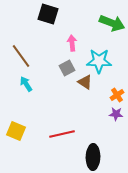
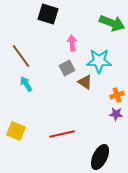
orange cross: rotated 16 degrees clockwise
black ellipse: moved 7 px right; rotated 25 degrees clockwise
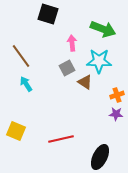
green arrow: moved 9 px left, 6 px down
red line: moved 1 px left, 5 px down
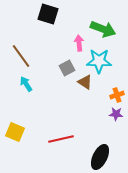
pink arrow: moved 7 px right
yellow square: moved 1 px left, 1 px down
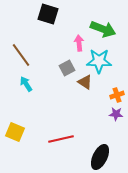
brown line: moved 1 px up
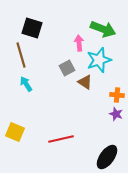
black square: moved 16 px left, 14 px down
brown line: rotated 20 degrees clockwise
cyan star: moved 1 px up; rotated 20 degrees counterclockwise
orange cross: rotated 24 degrees clockwise
purple star: rotated 16 degrees clockwise
black ellipse: moved 7 px right; rotated 10 degrees clockwise
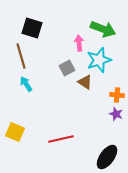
brown line: moved 1 px down
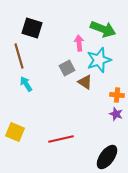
brown line: moved 2 px left
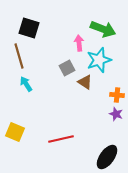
black square: moved 3 px left
